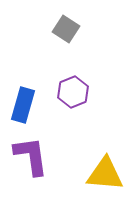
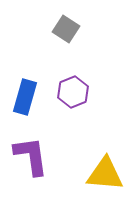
blue rectangle: moved 2 px right, 8 px up
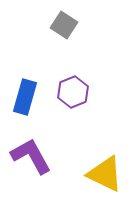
gray square: moved 2 px left, 4 px up
purple L-shape: rotated 21 degrees counterclockwise
yellow triangle: rotated 21 degrees clockwise
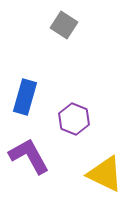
purple hexagon: moved 1 px right, 27 px down; rotated 16 degrees counterclockwise
purple L-shape: moved 2 px left
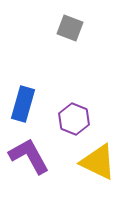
gray square: moved 6 px right, 3 px down; rotated 12 degrees counterclockwise
blue rectangle: moved 2 px left, 7 px down
yellow triangle: moved 7 px left, 12 px up
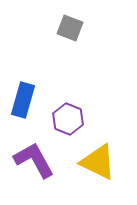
blue rectangle: moved 4 px up
purple hexagon: moved 6 px left
purple L-shape: moved 5 px right, 4 px down
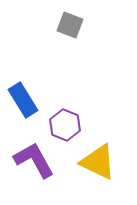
gray square: moved 3 px up
blue rectangle: rotated 48 degrees counterclockwise
purple hexagon: moved 3 px left, 6 px down
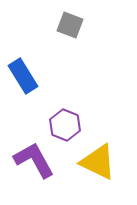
blue rectangle: moved 24 px up
